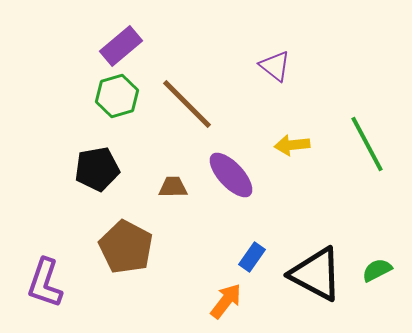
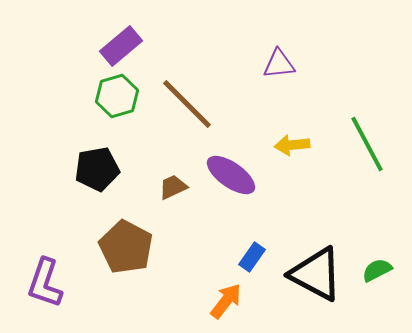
purple triangle: moved 4 px right, 2 px up; rotated 44 degrees counterclockwise
purple ellipse: rotated 12 degrees counterclockwise
brown trapezoid: rotated 24 degrees counterclockwise
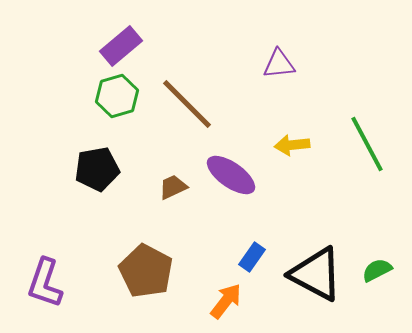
brown pentagon: moved 20 px right, 24 px down
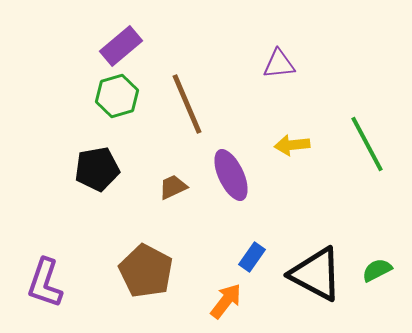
brown line: rotated 22 degrees clockwise
purple ellipse: rotated 30 degrees clockwise
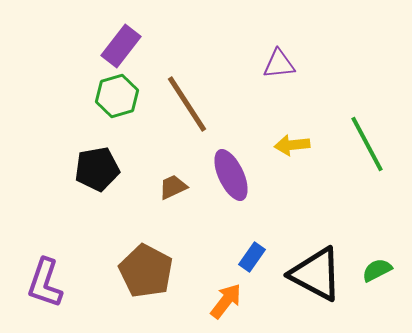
purple rectangle: rotated 12 degrees counterclockwise
brown line: rotated 10 degrees counterclockwise
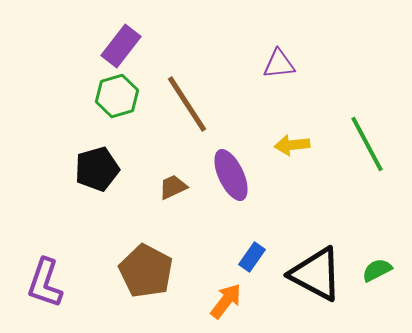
black pentagon: rotated 6 degrees counterclockwise
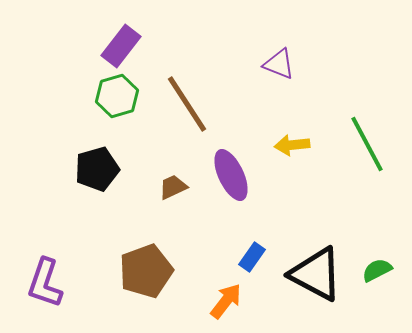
purple triangle: rotated 28 degrees clockwise
brown pentagon: rotated 24 degrees clockwise
